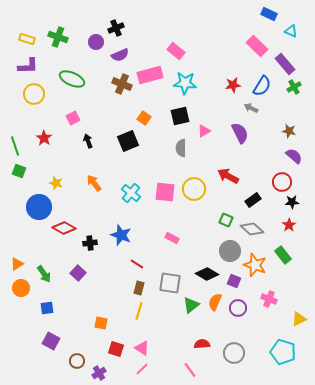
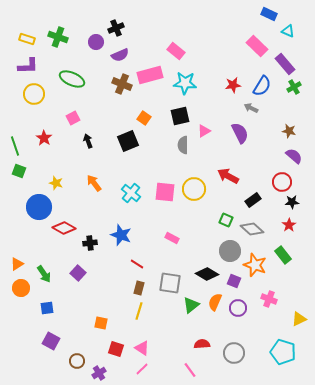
cyan triangle at (291, 31): moved 3 px left
gray semicircle at (181, 148): moved 2 px right, 3 px up
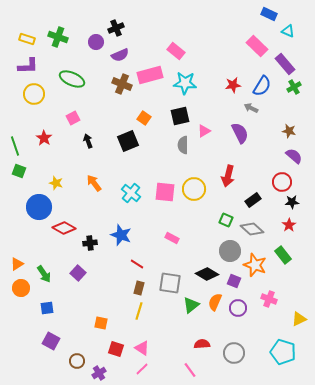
red arrow at (228, 176): rotated 105 degrees counterclockwise
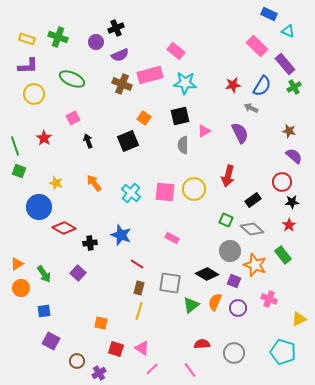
blue square at (47, 308): moved 3 px left, 3 px down
pink line at (142, 369): moved 10 px right
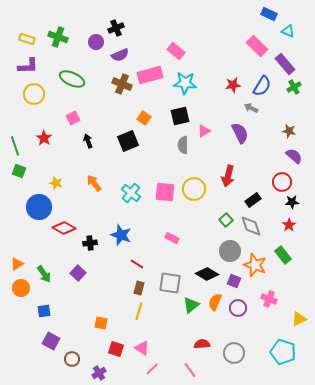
green square at (226, 220): rotated 24 degrees clockwise
gray diamond at (252, 229): moved 1 px left, 3 px up; rotated 30 degrees clockwise
brown circle at (77, 361): moved 5 px left, 2 px up
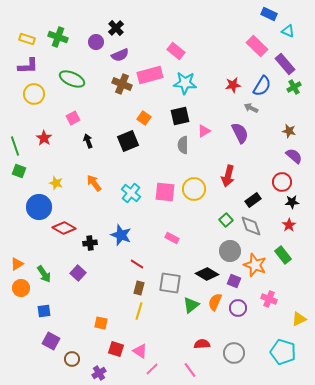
black cross at (116, 28): rotated 21 degrees counterclockwise
pink triangle at (142, 348): moved 2 px left, 3 px down
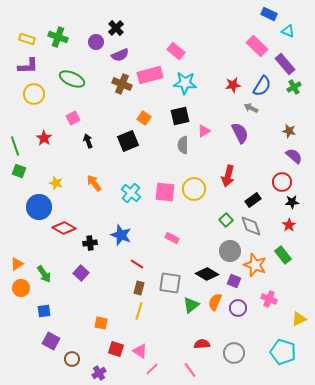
purple square at (78, 273): moved 3 px right
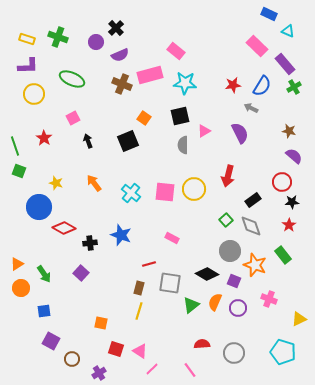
red line at (137, 264): moved 12 px right; rotated 48 degrees counterclockwise
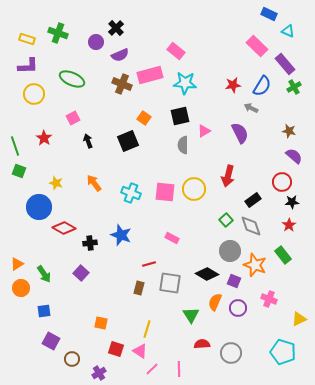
green cross at (58, 37): moved 4 px up
cyan cross at (131, 193): rotated 18 degrees counterclockwise
green triangle at (191, 305): moved 10 px down; rotated 24 degrees counterclockwise
yellow line at (139, 311): moved 8 px right, 18 px down
gray circle at (234, 353): moved 3 px left
pink line at (190, 370): moved 11 px left, 1 px up; rotated 35 degrees clockwise
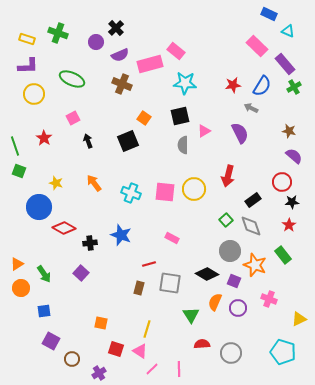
pink rectangle at (150, 75): moved 11 px up
